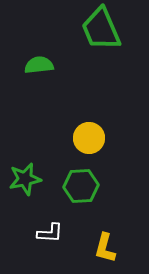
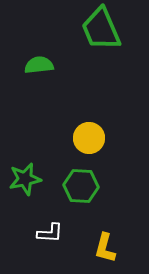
green hexagon: rotated 8 degrees clockwise
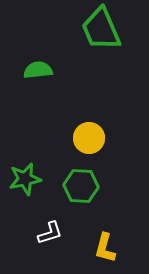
green semicircle: moved 1 px left, 5 px down
white L-shape: rotated 20 degrees counterclockwise
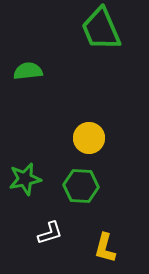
green semicircle: moved 10 px left, 1 px down
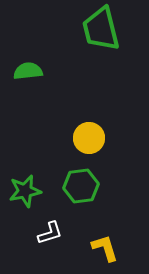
green trapezoid: rotated 9 degrees clockwise
green star: moved 12 px down
green hexagon: rotated 12 degrees counterclockwise
yellow L-shape: rotated 148 degrees clockwise
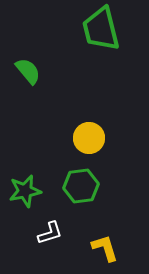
green semicircle: rotated 56 degrees clockwise
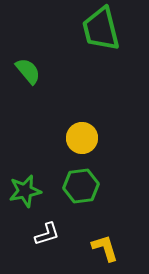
yellow circle: moved 7 px left
white L-shape: moved 3 px left, 1 px down
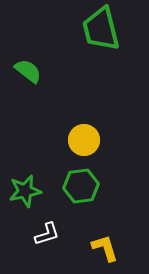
green semicircle: rotated 12 degrees counterclockwise
yellow circle: moved 2 px right, 2 px down
